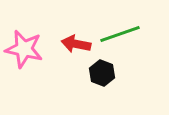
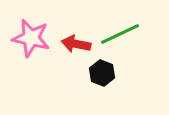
green line: rotated 6 degrees counterclockwise
pink star: moved 7 px right, 11 px up
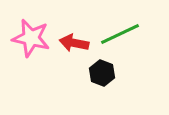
red arrow: moved 2 px left, 1 px up
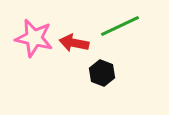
green line: moved 8 px up
pink star: moved 3 px right
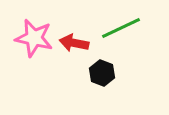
green line: moved 1 px right, 2 px down
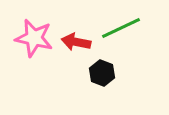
red arrow: moved 2 px right, 1 px up
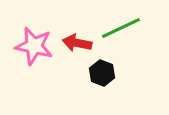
pink star: moved 8 px down
red arrow: moved 1 px right, 1 px down
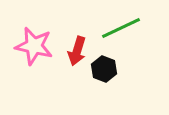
red arrow: moved 8 px down; rotated 84 degrees counterclockwise
black hexagon: moved 2 px right, 4 px up
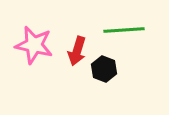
green line: moved 3 px right, 2 px down; rotated 21 degrees clockwise
pink star: moved 1 px up
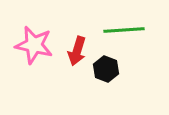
black hexagon: moved 2 px right
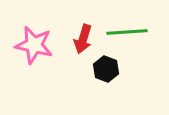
green line: moved 3 px right, 2 px down
red arrow: moved 6 px right, 12 px up
